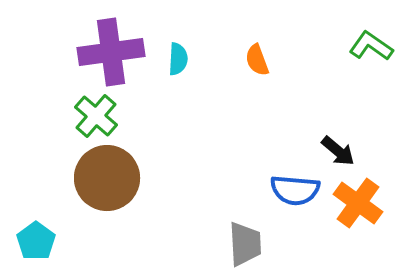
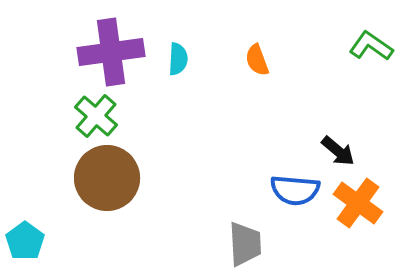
cyan pentagon: moved 11 px left
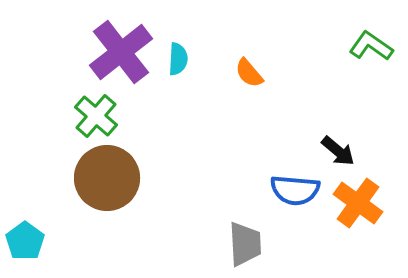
purple cross: moved 10 px right; rotated 30 degrees counterclockwise
orange semicircle: moved 8 px left, 13 px down; rotated 20 degrees counterclockwise
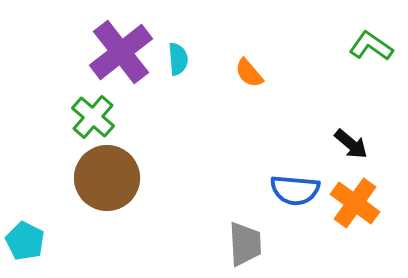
cyan semicircle: rotated 8 degrees counterclockwise
green cross: moved 3 px left, 1 px down
black arrow: moved 13 px right, 7 px up
orange cross: moved 3 px left
cyan pentagon: rotated 9 degrees counterclockwise
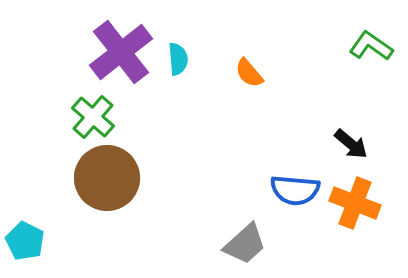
orange cross: rotated 15 degrees counterclockwise
gray trapezoid: rotated 51 degrees clockwise
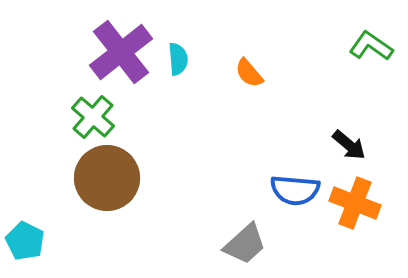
black arrow: moved 2 px left, 1 px down
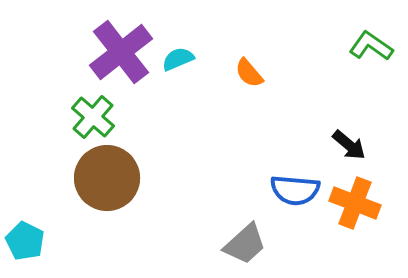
cyan semicircle: rotated 108 degrees counterclockwise
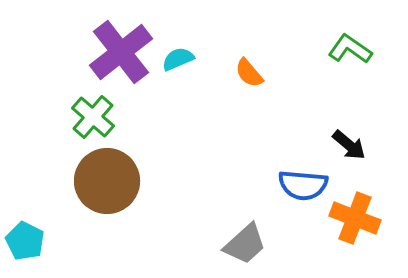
green L-shape: moved 21 px left, 3 px down
brown circle: moved 3 px down
blue semicircle: moved 8 px right, 5 px up
orange cross: moved 15 px down
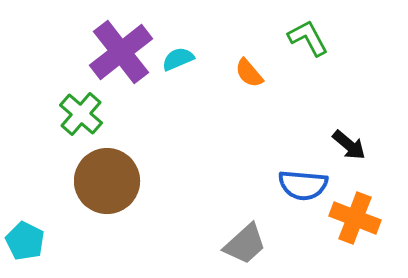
green L-shape: moved 42 px left, 11 px up; rotated 27 degrees clockwise
green cross: moved 12 px left, 3 px up
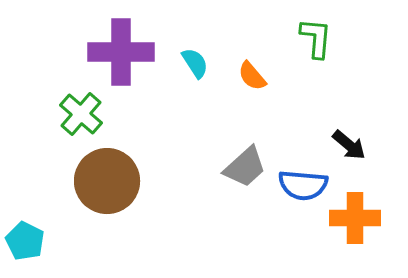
green L-shape: moved 8 px right; rotated 33 degrees clockwise
purple cross: rotated 38 degrees clockwise
cyan semicircle: moved 17 px right, 4 px down; rotated 80 degrees clockwise
orange semicircle: moved 3 px right, 3 px down
orange cross: rotated 21 degrees counterclockwise
gray trapezoid: moved 77 px up
